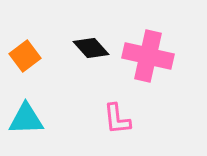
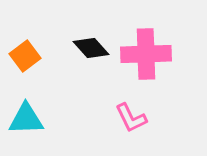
pink cross: moved 2 px left, 2 px up; rotated 15 degrees counterclockwise
pink L-shape: moved 14 px right, 1 px up; rotated 20 degrees counterclockwise
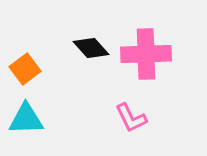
orange square: moved 13 px down
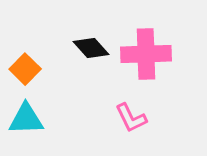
orange square: rotated 8 degrees counterclockwise
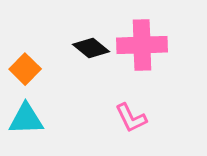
black diamond: rotated 9 degrees counterclockwise
pink cross: moved 4 px left, 9 px up
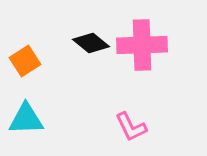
black diamond: moved 5 px up
orange square: moved 8 px up; rotated 12 degrees clockwise
pink L-shape: moved 9 px down
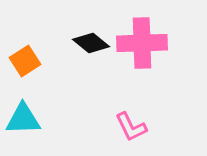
pink cross: moved 2 px up
cyan triangle: moved 3 px left
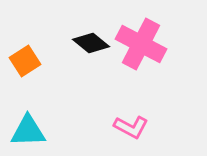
pink cross: moved 1 px left, 1 px down; rotated 30 degrees clockwise
cyan triangle: moved 5 px right, 12 px down
pink L-shape: rotated 36 degrees counterclockwise
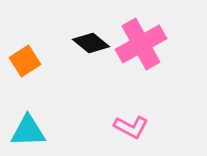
pink cross: rotated 33 degrees clockwise
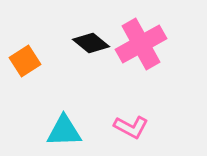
cyan triangle: moved 36 px right
